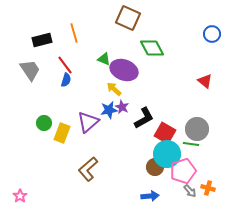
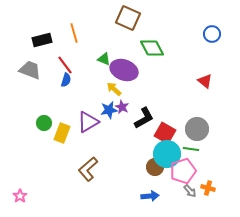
gray trapezoid: rotated 35 degrees counterclockwise
purple triangle: rotated 10 degrees clockwise
green line: moved 5 px down
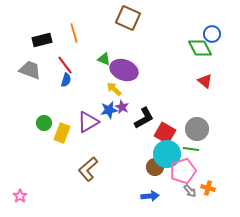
green diamond: moved 48 px right
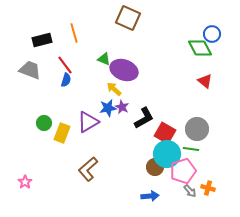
blue star: moved 1 px left, 2 px up
pink star: moved 5 px right, 14 px up
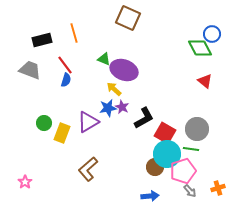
orange cross: moved 10 px right; rotated 32 degrees counterclockwise
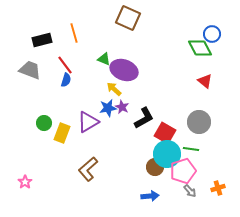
gray circle: moved 2 px right, 7 px up
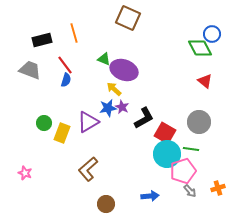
brown circle: moved 49 px left, 37 px down
pink star: moved 9 px up; rotated 16 degrees counterclockwise
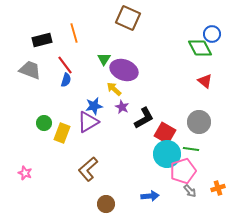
green triangle: rotated 40 degrees clockwise
blue star: moved 14 px left, 2 px up
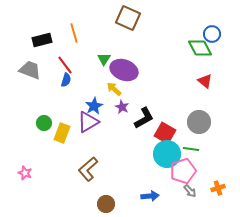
blue star: rotated 18 degrees counterclockwise
